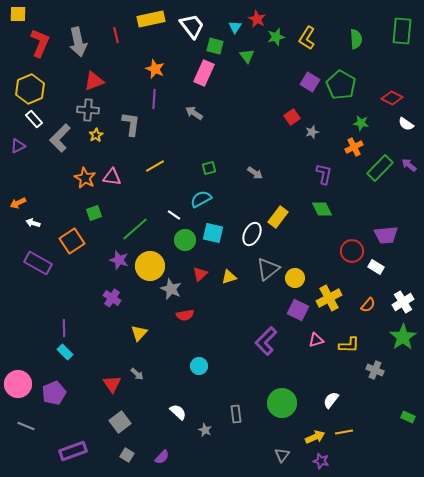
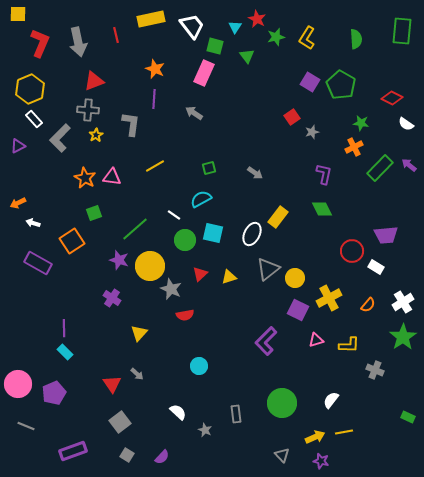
gray triangle at (282, 455): rotated 21 degrees counterclockwise
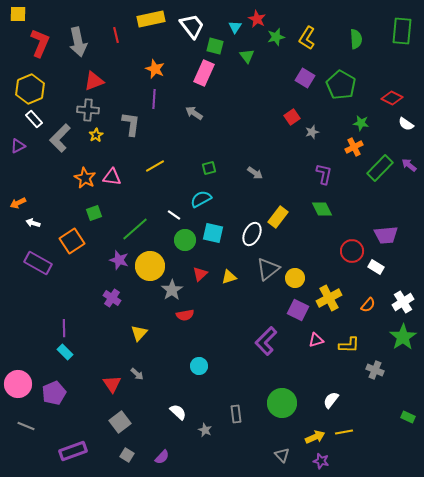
purple square at (310, 82): moved 5 px left, 4 px up
gray star at (171, 289): moved 1 px right, 1 px down; rotated 15 degrees clockwise
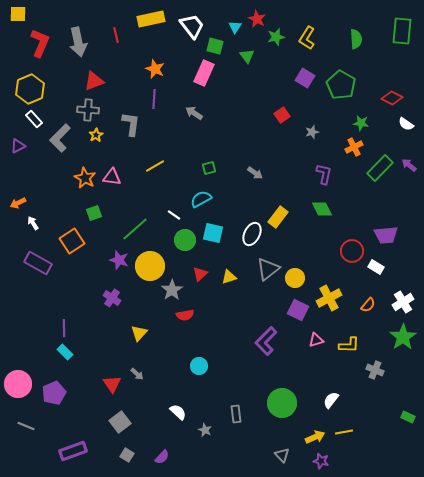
red square at (292, 117): moved 10 px left, 2 px up
white arrow at (33, 223): rotated 40 degrees clockwise
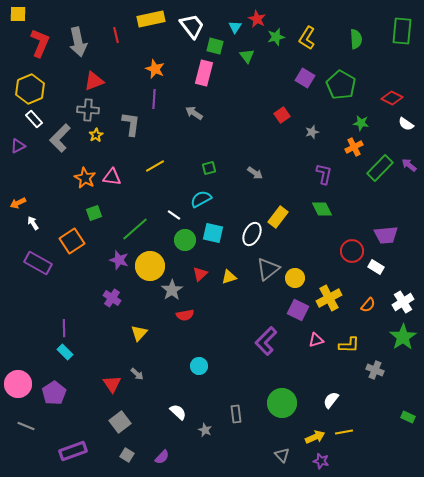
pink rectangle at (204, 73): rotated 10 degrees counterclockwise
purple pentagon at (54, 393): rotated 10 degrees counterclockwise
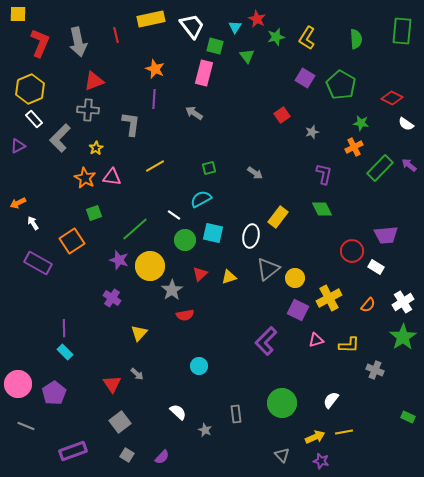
yellow star at (96, 135): moved 13 px down
white ellipse at (252, 234): moved 1 px left, 2 px down; rotated 15 degrees counterclockwise
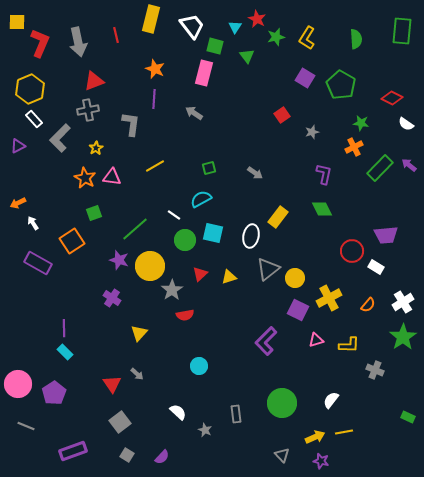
yellow square at (18, 14): moved 1 px left, 8 px down
yellow rectangle at (151, 19): rotated 64 degrees counterclockwise
gray cross at (88, 110): rotated 15 degrees counterclockwise
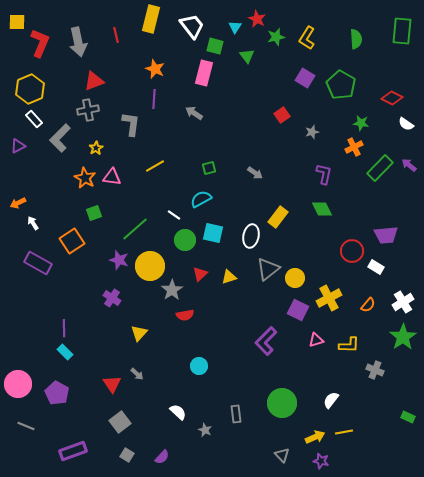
purple pentagon at (54, 393): moved 3 px right; rotated 10 degrees counterclockwise
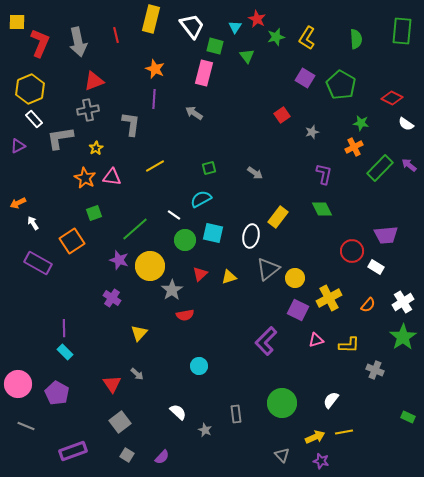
gray L-shape at (60, 138): rotated 36 degrees clockwise
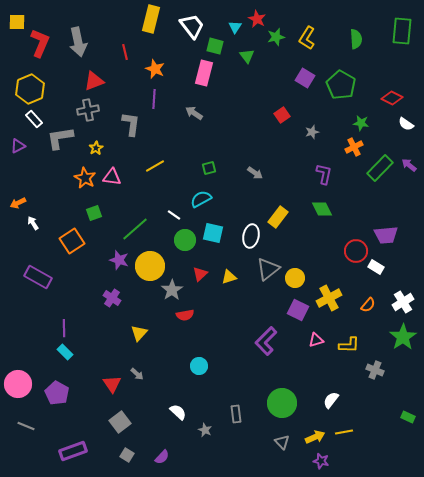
red line at (116, 35): moved 9 px right, 17 px down
red circle at (352, 251): moved 4 px right
purple rectangle at (38, 263): moved 14 px down
gray triangle at (282, 455): moved 13 px up
